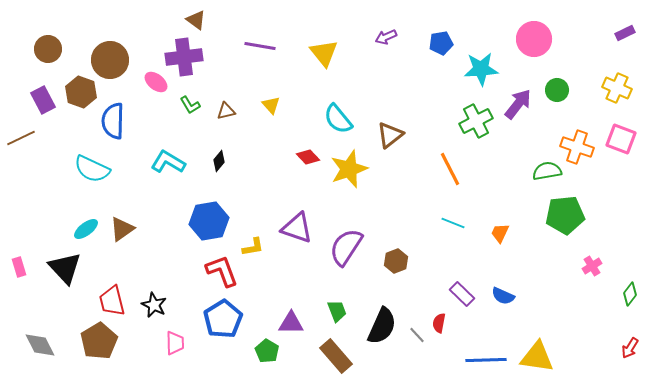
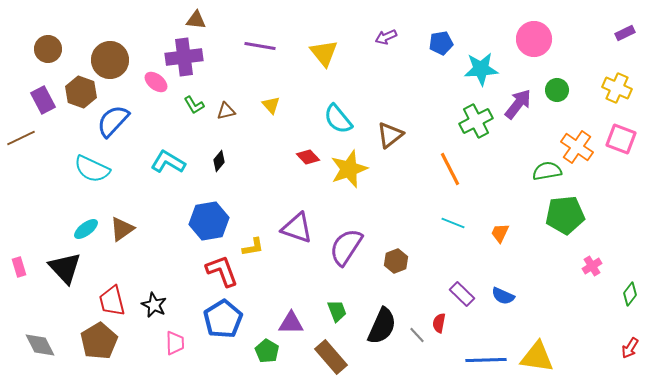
brown triangle at (196, 20): rotated 30 degrees counterclockwise
green L-shape at (190, 105): moved 4 px right
blue semicircle at (113, 121): rotated 42 degrees clockwise
orange cross at (577, 147): rotated 16 degrees clockwise
brown rectangle at (336, 356): moved 5 px left, 1 px down
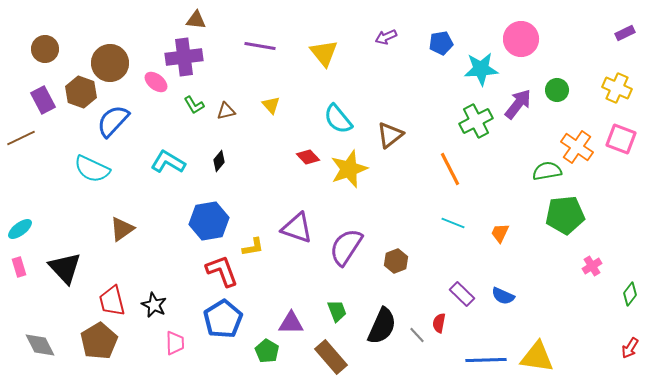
pink circle at (534, 39): moved 13 px left
brown circle at (48, 49): moved 3 px left
brown circle at (110, 60): moved 3 px down
cyan ellipse at (86, 229): moved 66 px left
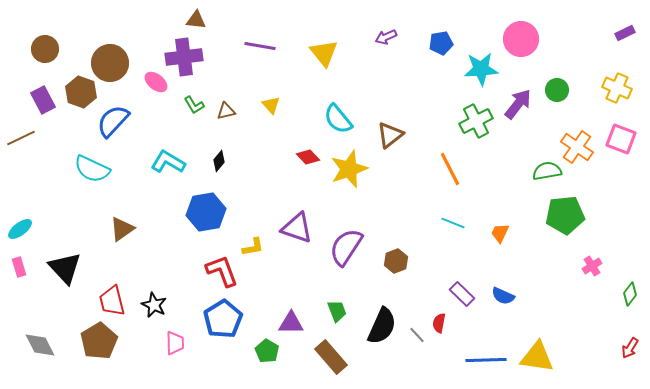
blue hexagon at (209, 221): moved 3 px left, 9 px up
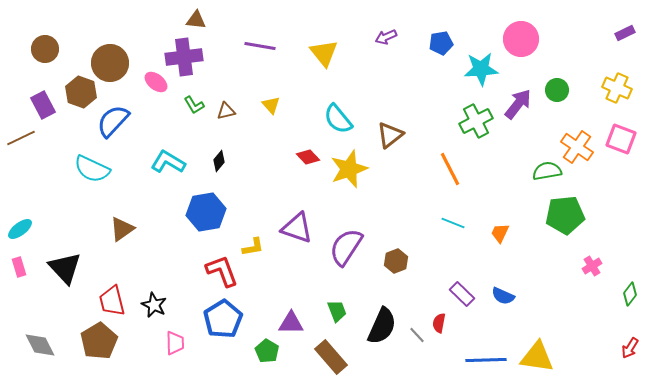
purple rectangle at (43, 100): moved 5 px down
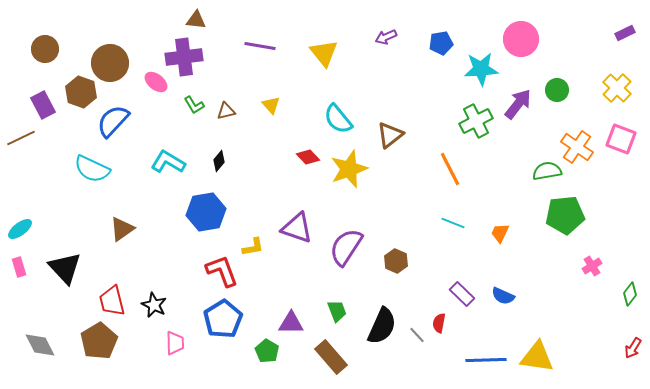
yellow cross at (617, 88): rotated 20 degrees clockwise
brown hexagon at (396, 261): rotated 15 degrees counterclockwise
red arrow at (630, 348): moved 3 px right
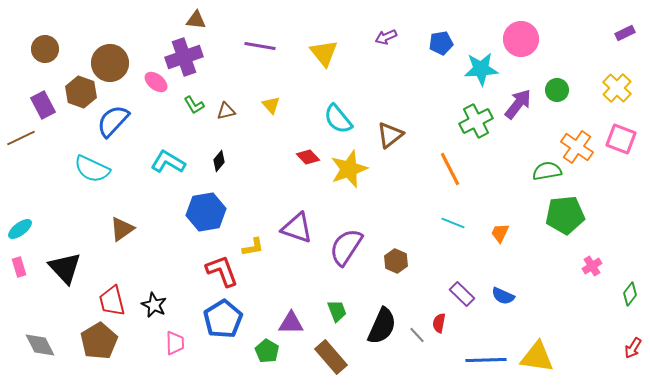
purple cross at (184, 57): rotated 12 degrees counterclockwise
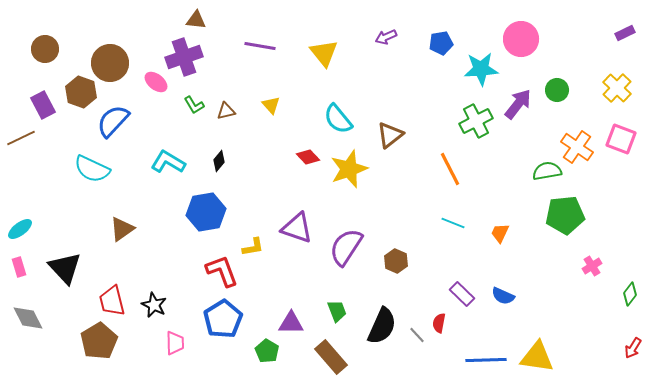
gray diamond at (40, 345): moved 12 px left, 27 px up
